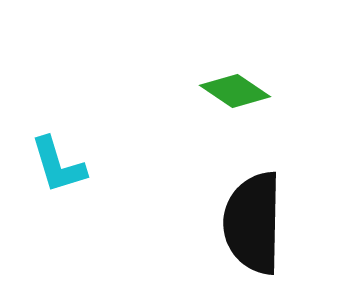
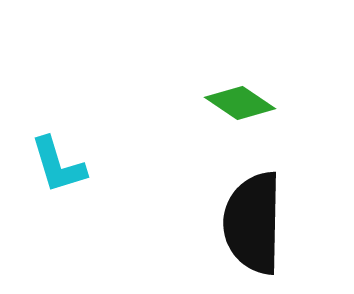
green diamond: moved 5 px right, 12 px down
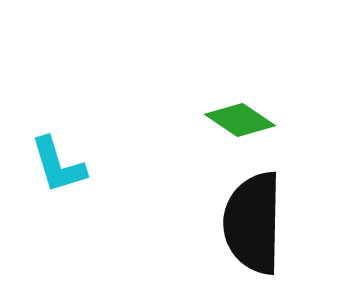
green diamond: moved 17 px down
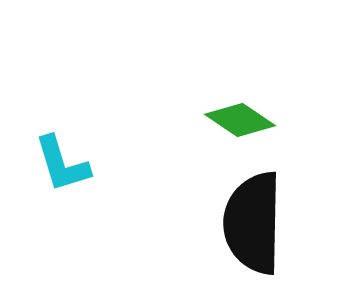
cyan L-shape: moved 4 px right, 1 px up
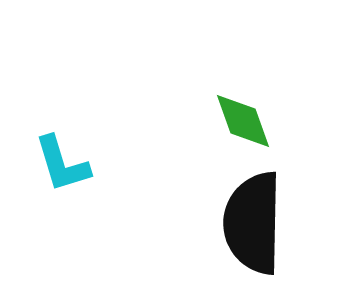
green diamond: moved 3 px right, 1 px down; rotated 36 degrees clockwise
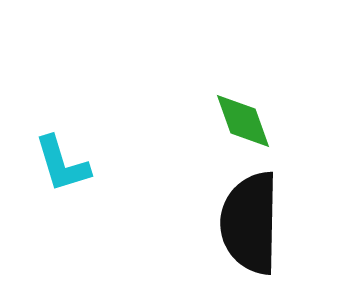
black semicircle: moved 3 px left
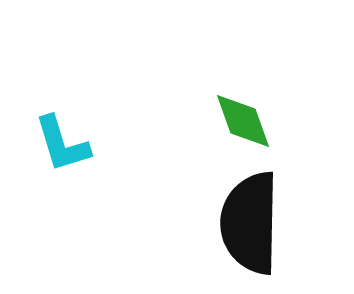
cyan L-shape: moved 20 px up
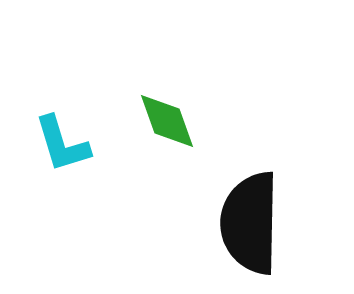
green diamond: moved 76 px left
